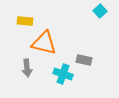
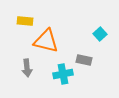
cyan square: moved 23 px down
orange triangle: moved 2 px right, 2 px up
cyan cross: rotated 30 degrees counterclockwise
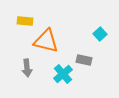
cyan cross: rotated 30 degrees counterclockwise
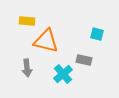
yellow rectangle: moved 2 px right
cyan square: moved 3 px left; rotated 32 degrees counterclockwise
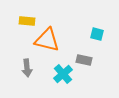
orange triangle: moved 1 px right, 1 px up
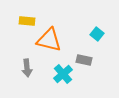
cyan square: rotated 24 degrees clockwise
orange triangle: moved 2 px right
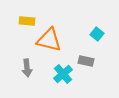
gray rectangle: moved 2 px right, 1 px down
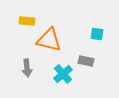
cyan square: rotated 32 degrees counterclockwise
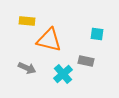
gray arrow: rotated 60 degrees counterclockwise
